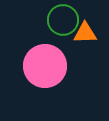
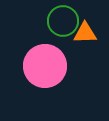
green circle: moved 1 px down
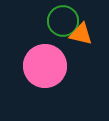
orange triangle: moved 4 px left, 1 px down; rotated 15 degrees clockwise
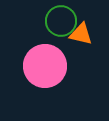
green circle: moved 2 px left
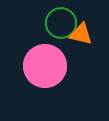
green circle: moved 2 px down
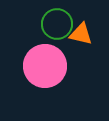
green circle: moved 4 px left, 1 px down
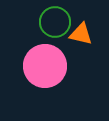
green circle: moved 2 px left, 2 px up
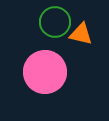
pink circle: moved 6 px down
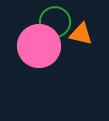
pink circle: moved 6 px left, 26 px up
